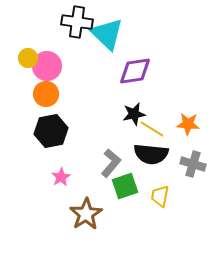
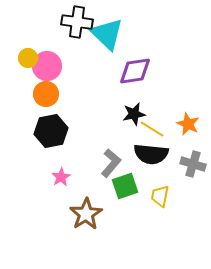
orange star: rotated 20 degrees clockwise
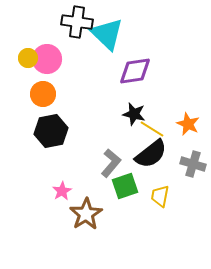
pink circle: moved 7 px up
orange circle: moved 3 px left
black star: rotated 25 degrees clockwise
black semicircle: rotated 44 degrees counterclockwise
pink star: moved 1 px right, 14 px down
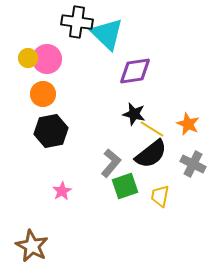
gray cross: rotated 10 degrees clockwise
brown star: moved 54 px left, 32 px down; rotated 12 degrees counterclockwise
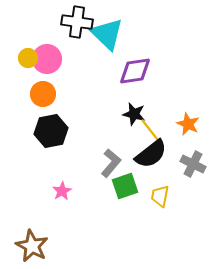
yellow line: moved 2 px left, 1 px down; rotated 20 degrees clockwise
